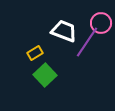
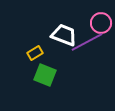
white trapezoid: moved 4 px down
purple line: rotated 28 degrees clockwise
green square: rotated 25 degrees counterclockwise
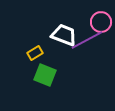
pink circle: moved 1 px up
purple line: moved 2 px up
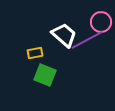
white trapezoid: rotated 20 degrees clockwise
yellow rectangle: rotated 21 degrees clockwise
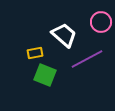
purple line: moved 19 px down
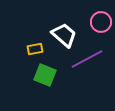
yellow rectangle: moved 4 px up
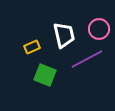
pink circle: moved 2 px left, 7 px down
white trapezoid: rotated 36 degrees clockwise
yellow rectangle: moved 3 px left, 2 px up; rotated 14 degrees counterclockwise
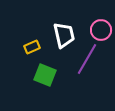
pink circle: moved 2 px right, 1 px down
purple line: rotated 32 degrees counterclockwise
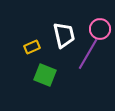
pink circle: moved 1 px left, 1 px up
purple line: moved 1 px right, 5 px up
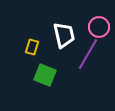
pink circle: moved 1 px left, 2 px up
yellow rectangle: rotated 49 degrees counterclockwise
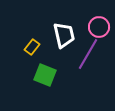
yellow rectangle: rotated 21 degrees clockwise
